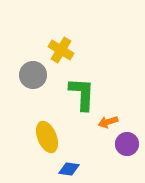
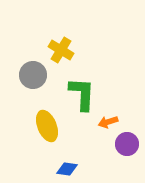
yellow ellipse: moved 11 px up
blue diamond: moved 2 px left
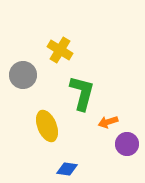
yellow cross: moved 1 px left
gray circle: moved 10 px left
green L-shape: moved 1 px up; rotated 12 degrees clockwise
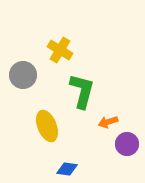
green L-shape: moved 2 px up
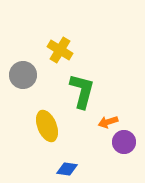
purple circle: moved 3 px left, 2 px up
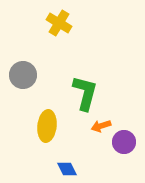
yellow cross: moved 1 px left, 27 px up
green L-shape: moved 3 px right, 2 px down
orange arrow: moved 7 px left, 4 px down
yellow ellipse: rotated 28 degrees clockwise
blue diamond: rotated 55 degrees clockwise
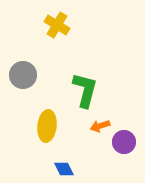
yellow cross: moved 2 px left, 2 px down
green L-shape: moved 3 px up
orange arrow: moved 1 px left
blue diamond: moved 3 px left
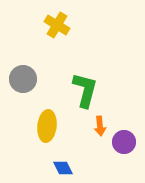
gray circle: moved 4 px down
orange arrow: rotated 78 degrees counterclockwise
blue diamond: moved 1 px left, 1 px up
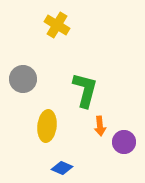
blue diamond: moved 1 px left; rotated 40 degrees counterclockwise
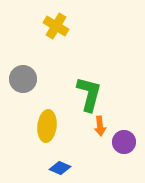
yellow cross: moved 1 px left, 1 px down
green L-shape: moved 4 px right, 4 px down
blue diamond: moved 2 px left
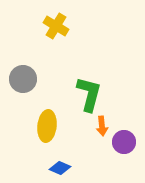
orange arrow: moved 2 px right
